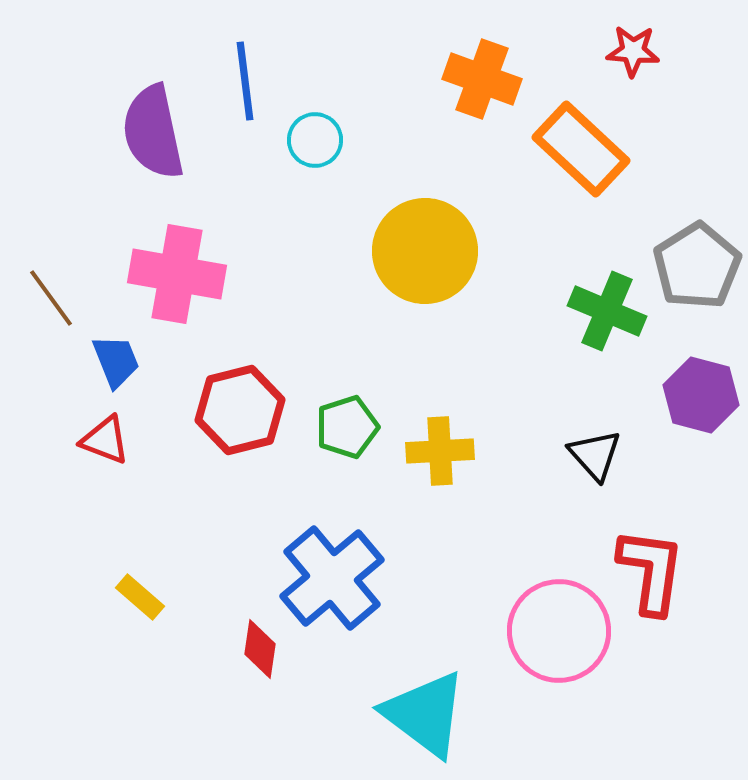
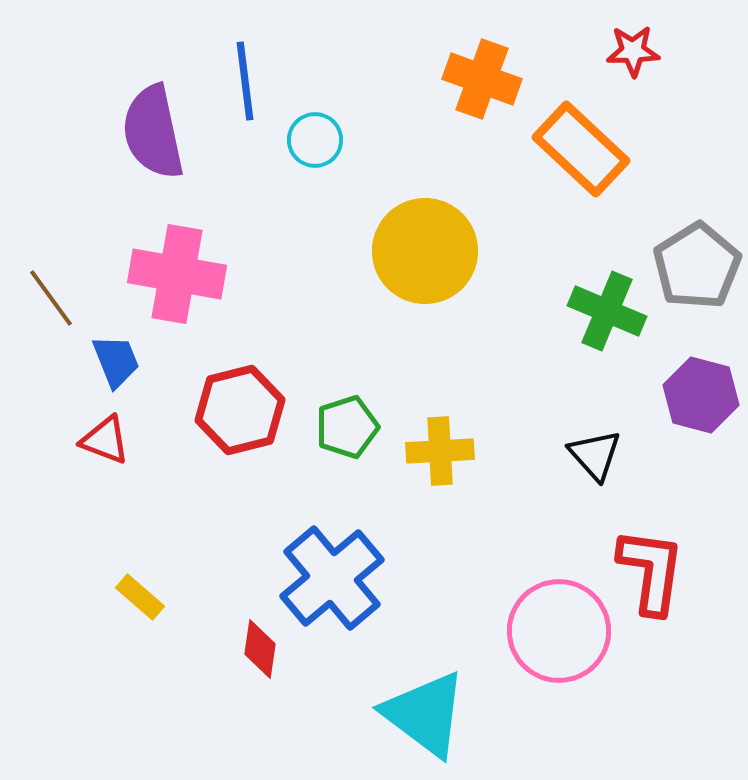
red star: rotated 6 degrees counterclockwise
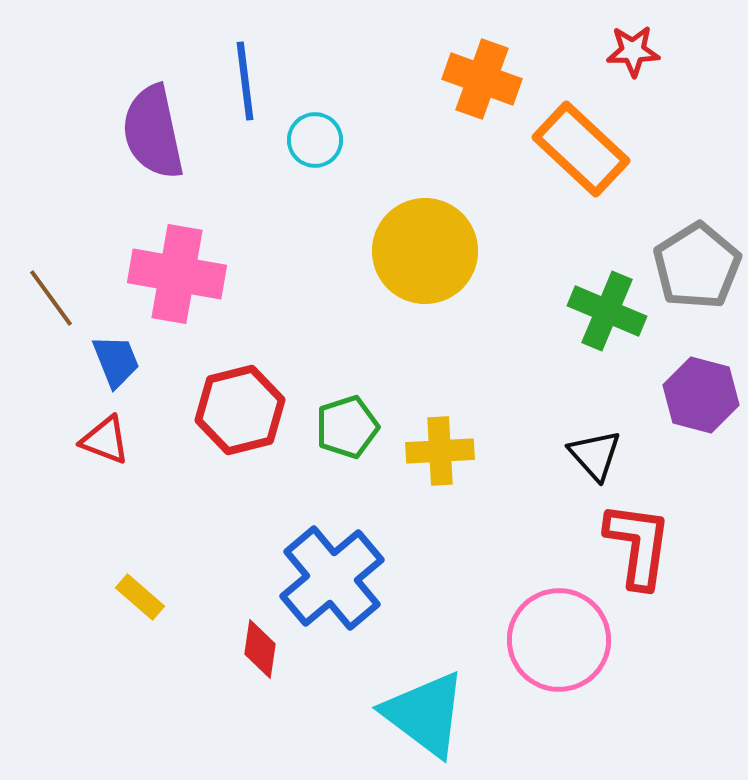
red L-shape: moved 13 px left, 26 px up
pink circle: moved 9 px down
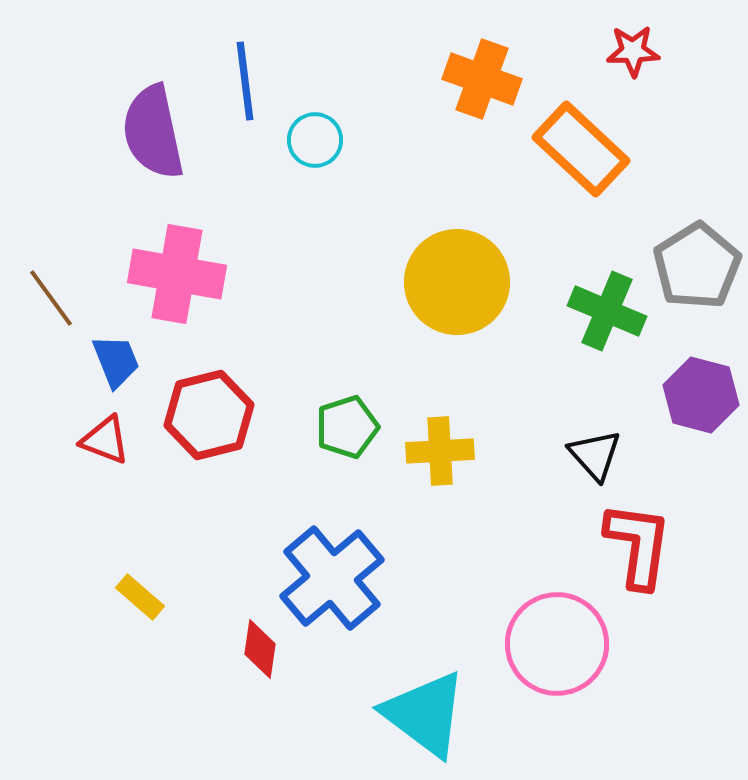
yellow circle: moved 32 px right, 31 px down
red hexagon: moved 31 px left, 5 px down
pink circle: moved 2 px left, 4 px down
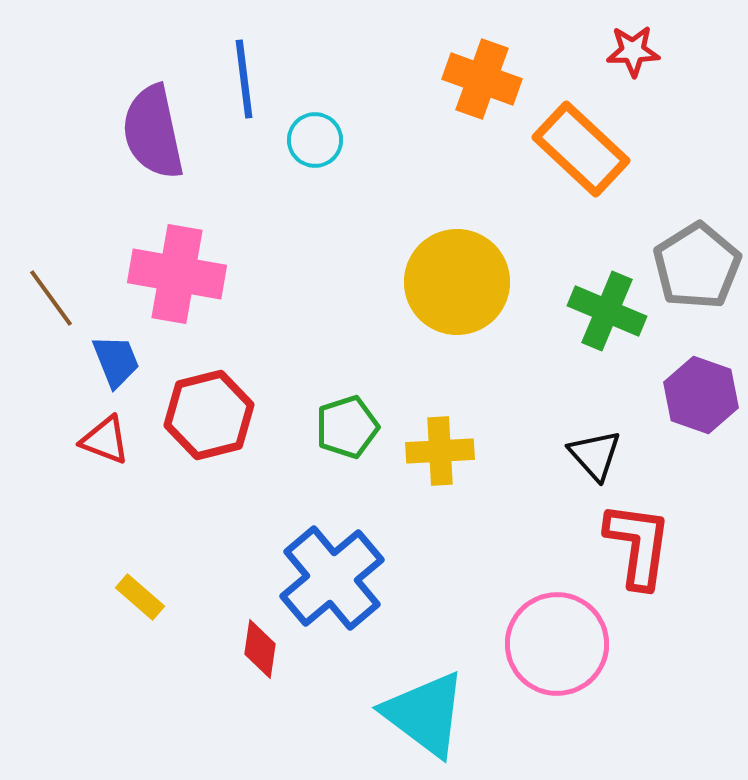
blue line: moved 1 px left, 2 px up
purple hexagon: rotated 4 degrees clockwise
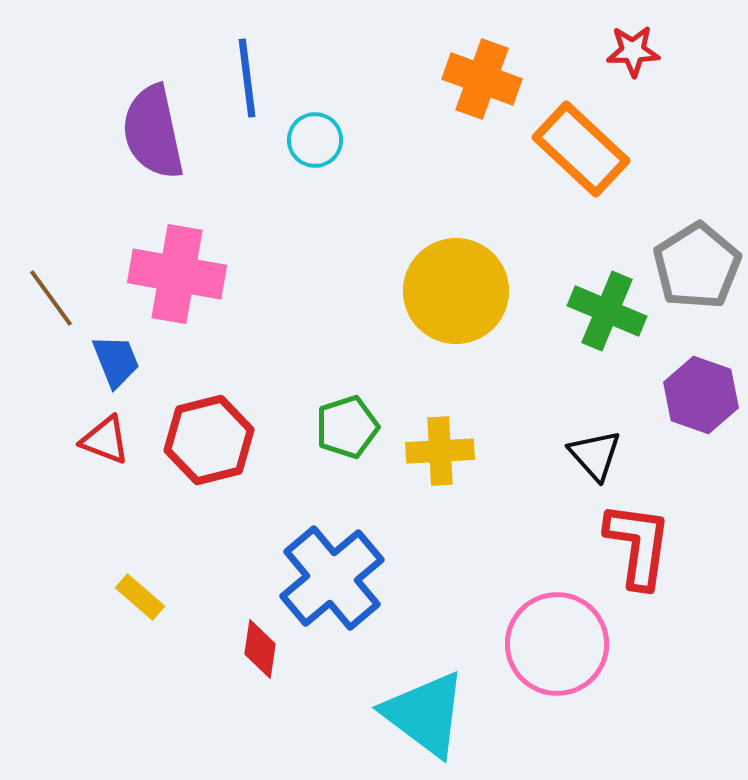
blue line: moved 3 px right, 1 px up
yellow circle: moved 1 px left, 9 px down
red hexagon: moved 25 px down
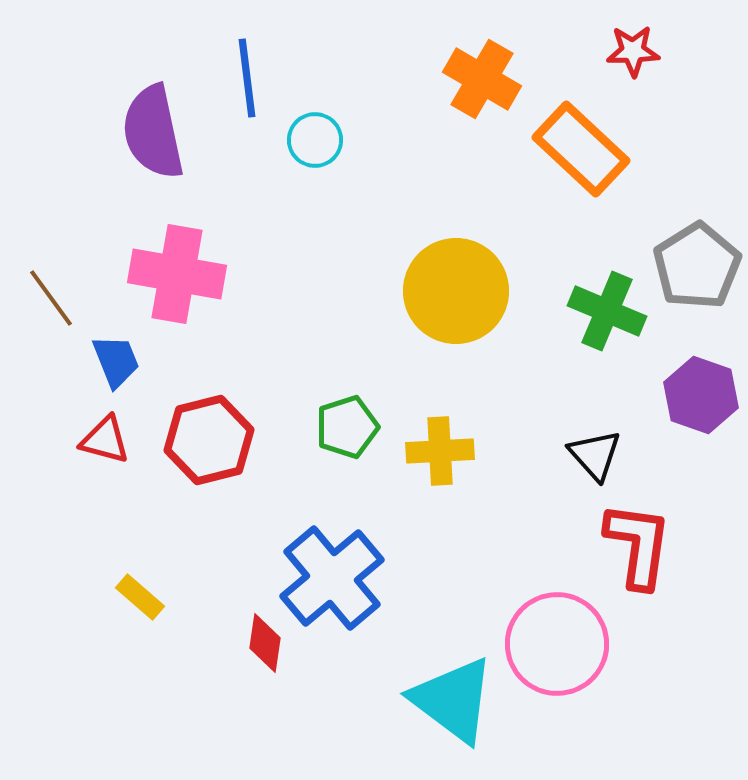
orange cross: rotated 10 degrees clockwise
red triangle: rotated 6 degrees counterclockwise
red diamond: moved 5 px right, 6 px up
cyan triangle: moved 28 px right, 14 px up
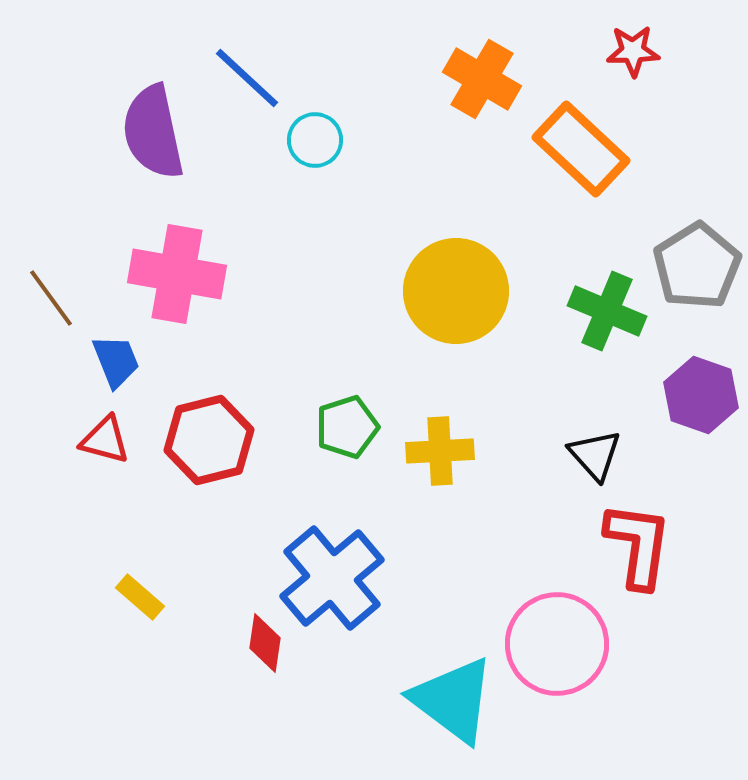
blue line: rotated 40 degrees counterclockwise
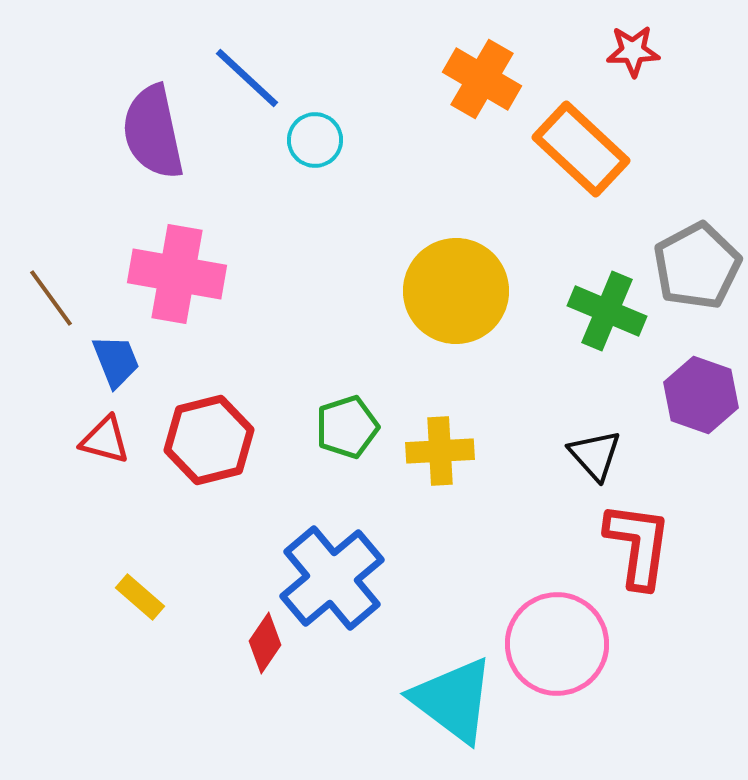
gray pentagon: rotated 4 degrees clockwise
red diamond: rotated 26 degrees clockwise
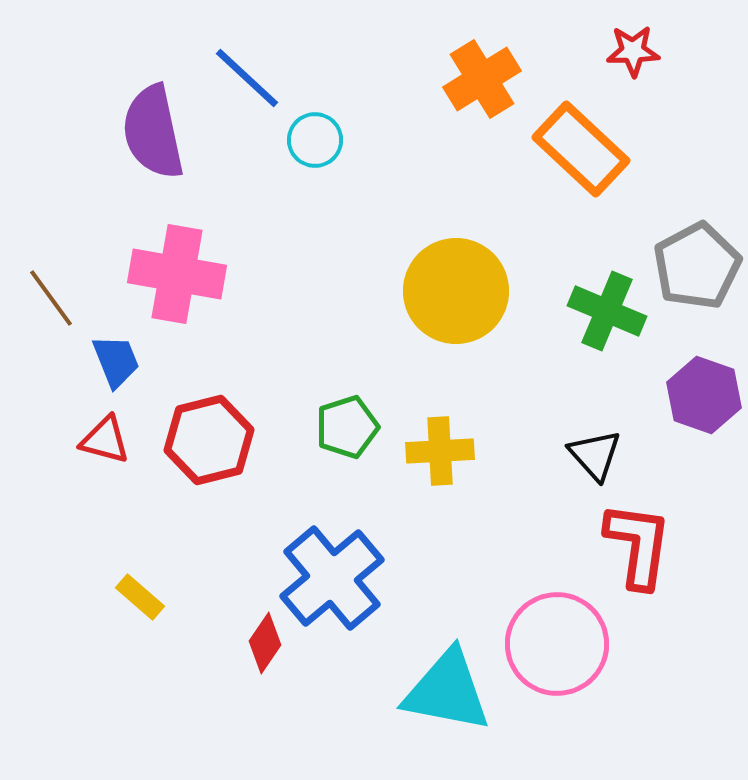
orange cross: rotated 28 degrees clockwise
purple hexagon: moved 3 px right
cyan triangle: moved 6 px left, 9 px up; rotated 26 degrees counterclockwise
